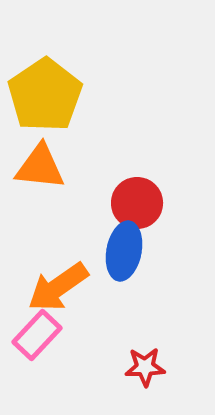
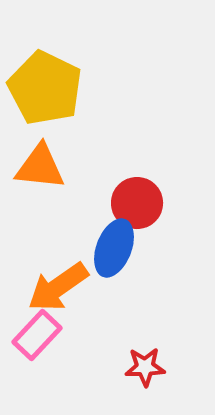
yellow pentagon: moved 7 px up; rotated 12 degrees counterclockwise
blue ellipse: moved 10 px left, 3 px up; rotated 10 degrees clockwise
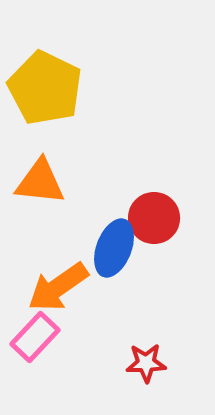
orange triangle: moved 15 px down
red circle: moved 17 px right, 15 px down
pink rectangle: moved 2 px left, 2 px down
red star: moved 1 px right, 4 px up
